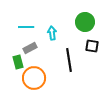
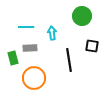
green circle: moved 3 px left, 6 px up
gray rectangle: rotated 24 degrees clockwise
green rectangle: moved 5 px left, 4 px up
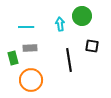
cyan arrow: moved 8 px right, 9 px up
orange circle: moved 3 px left, 2 px down
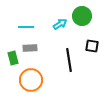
cyan arrow: rotated 64 degrees clockwise
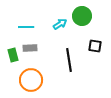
black square: moved 3 px right
green rectangle: moved 3 px up
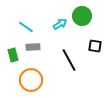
cyan line: rotated 35 degrees clockwise
gray rectangle: moved 3 px right, 1 px up
black line: rotated 20 degrees counterclockwise
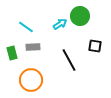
green circle: moved 2 px left
green rectangle: moved 1 px left, 2 px up
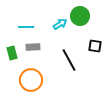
cyan line: rotated 35 degrees counterclockwise
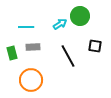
black line: moved 1 px left, 4 px up
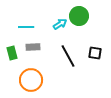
green circle: moved 1 px left
black square: moved 7 px down
